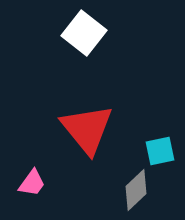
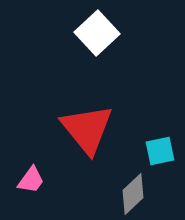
white square: moved 13 px right; rotated 9 degrees clockwise
pink trapezoid: moved 1 px left, 3 px up
gray diamond: moved 3 px left, 4 px down
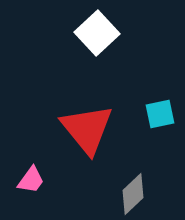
cyan square: moved 37 px up
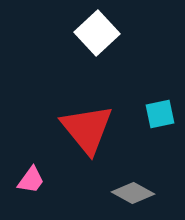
gray diamond: moved 1 px up; rotated 72 degrees clockwise
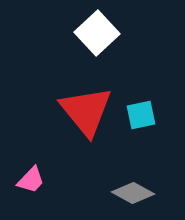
cyan square: moved 19 px left, 1 px down
red triangle: moved 1 px left, 18 px up
pink trapezoid: rotated 8 degrees clockwise
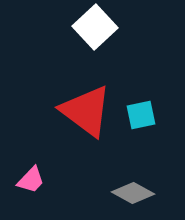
white square: moved 2 px left, 6 px up
red triangle: rotated 14 degrees counterclockwise
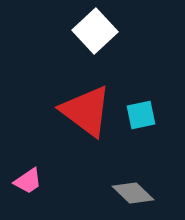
white square: moved 4 px down
pink trapezoid: moved 3 px left, 1 px down; rotated 12 degrees clockwise
gray diamond: rotated 15 degrees clockwise
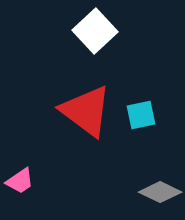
pink trapezoid: moved 8 px left
gray diamond: moved 27 px right, 1 px up; rotated 18 degrees counterclockwise
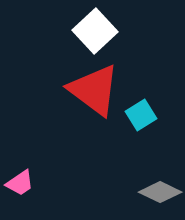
red triangle: moved 8 px right, 21 px up
cyan square: rotated 20 degrees counterclockwise
pink trapezoid: moved 2 px down
